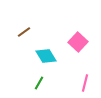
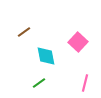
cyan diamond: rotated 20 degrees clockwise
green line: rotated 24 degrees clockwise
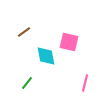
pink square: moved 9 px left; rotated 30 degrees counterclockwise
green line: moved 12 px left; rotated 16 degrees counterclockwise
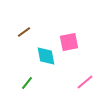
pink square: rotated 24 degrees counterclockwise
pink line: moved 1 px up; rotated 36 degrees clockwise
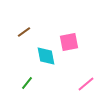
pink line: moved 1 px right, 2 px down
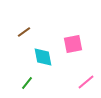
pink square: moved 4 px right, 2 px down
cyan diamond: moved 3 px left, 1 px down
pink line: moved 2 px up
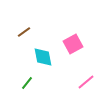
pink square: rotated 18 degrees counterclockwise
